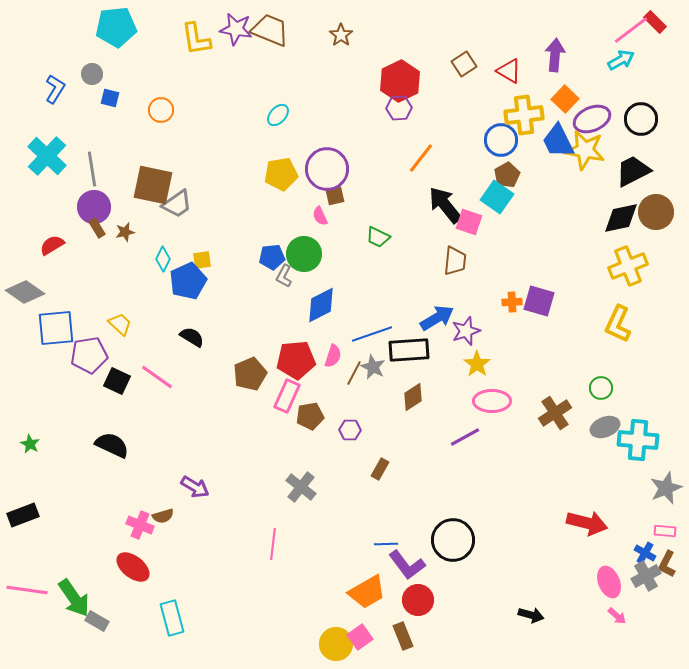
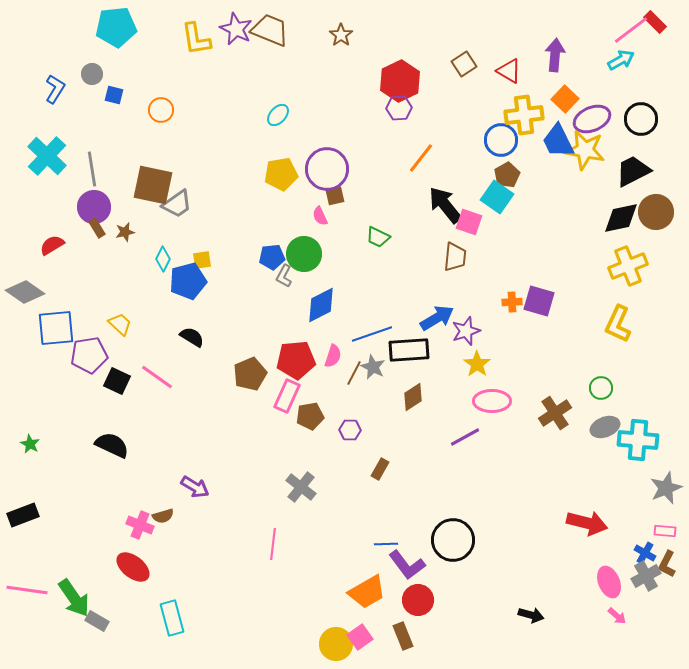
purple star at (236, 29): rotated 16 degrees clockwise
blue square at (110, 98): moved 4 px right, 3 px up
brown trapezoid at (455, 261): moved 4 px up
blue pentagon at (188, 281): rotated 9 degrees clockwise
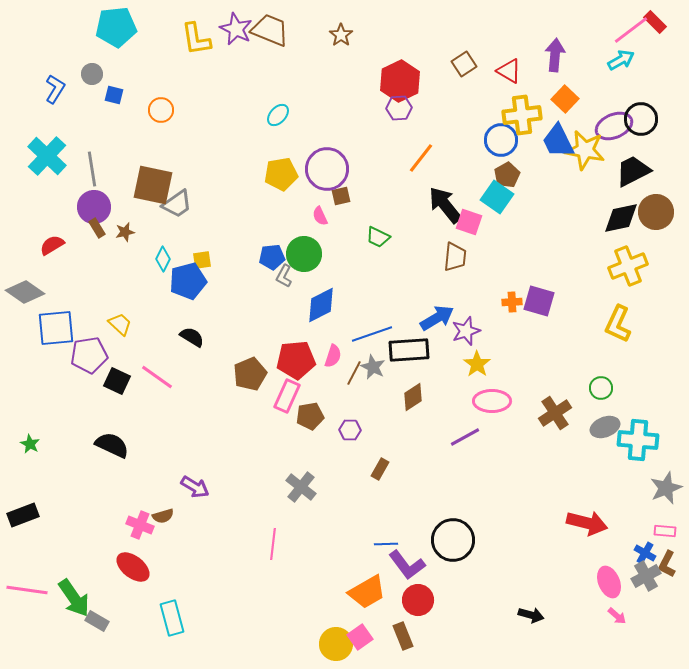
yellow cross at (524, 115): moved 2 px left
purple ellipse at (592, 119): moved 22 px right, 7 px down
brown square at (335, 196): moved 6 px right
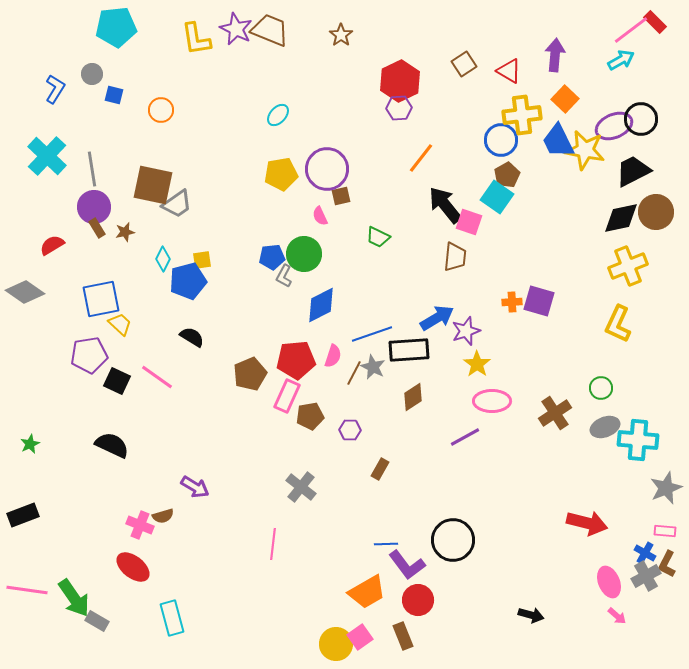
blue square at (56, 328): moved 45 px right, 29 px up; rotated 6 degrees counterclockwise
green star at (30, 444): rotated 18 degrees clockwise
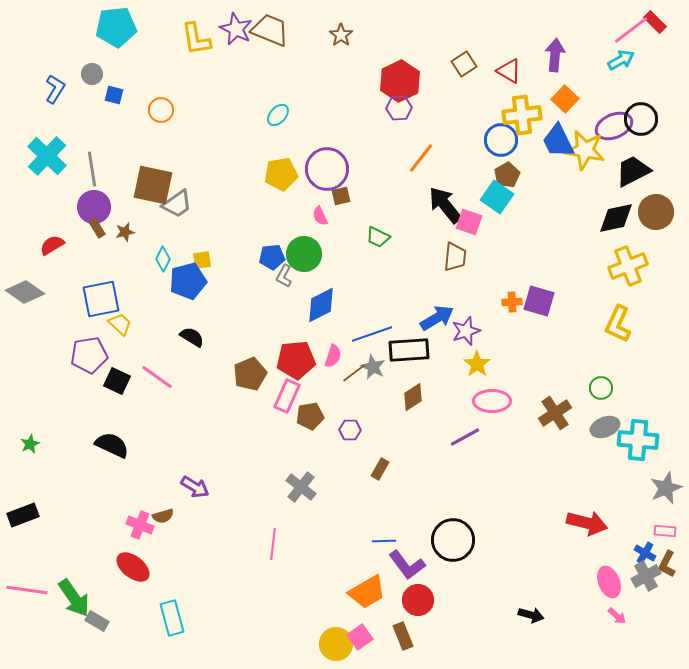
black diamond at (621, 218): moved 5 px left
brown line at (354, 373): rotated 25 degrees clockwise
blue line at (386, 544): moved 2 px left, 3 px up
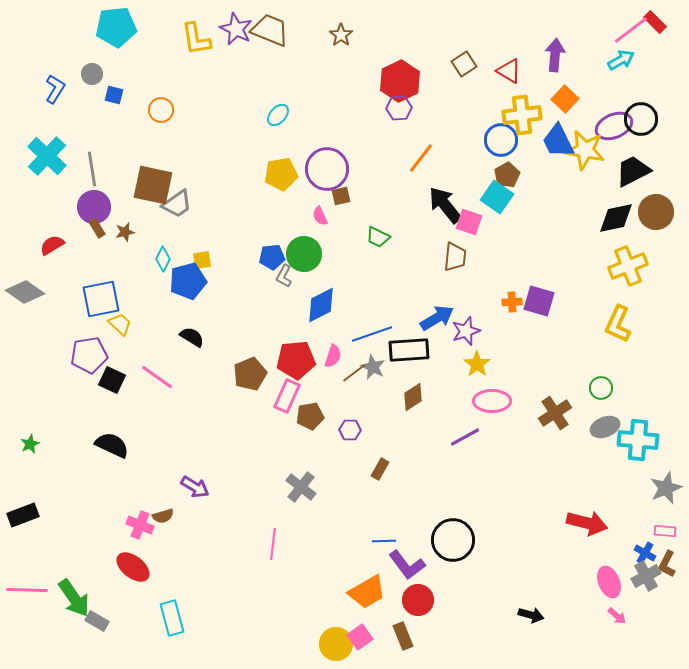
black square at (117, 381): moved 5 px left, 1 px up
pink line at (27, 590): rotated 6 degrees counterclockwise
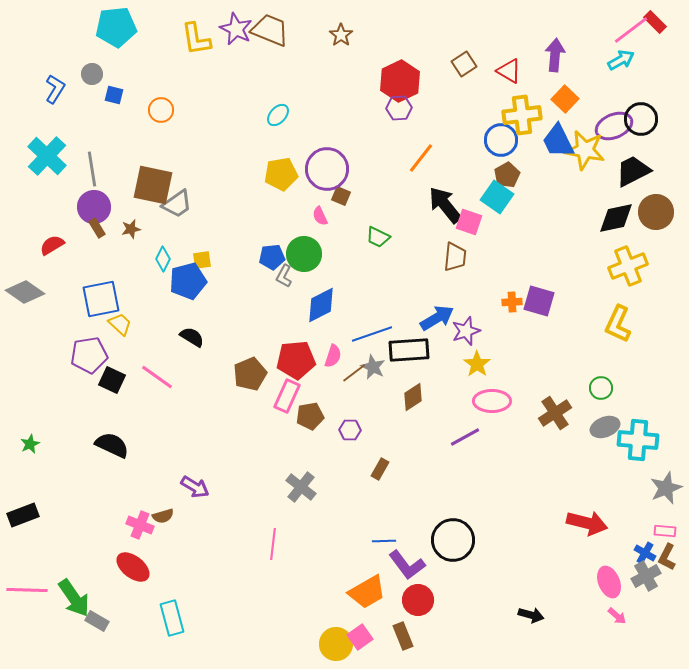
brown square at (341, 196): rotated 36 degrees clockwise
brown star at (125, 232): moved 6 px right, 3 px up
brown L-shape at (667, 564): moved 7 px up
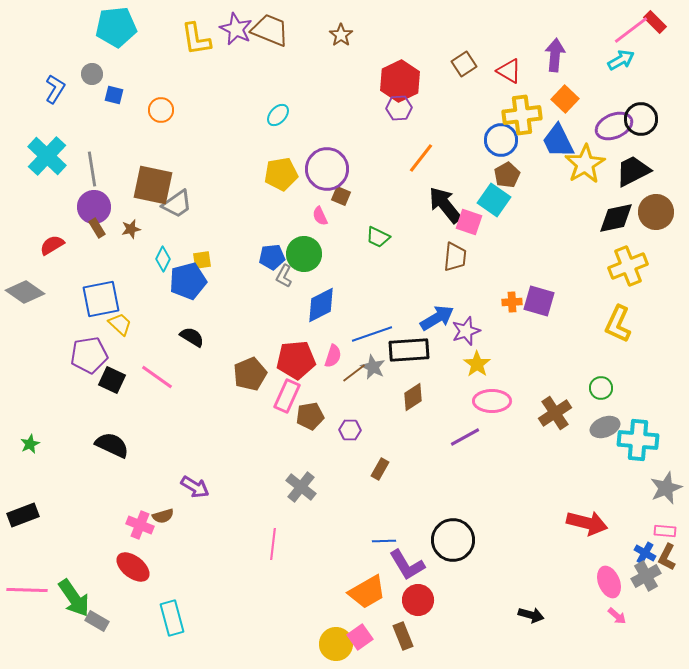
yellow star at (585, 150): moved 14 px down; rotated 30 degrees clockwise
cyan square at (497, 197): moved 3 px left, 3 px down
purple L-shape at (407, 565): rotated 6 degrees clockwise
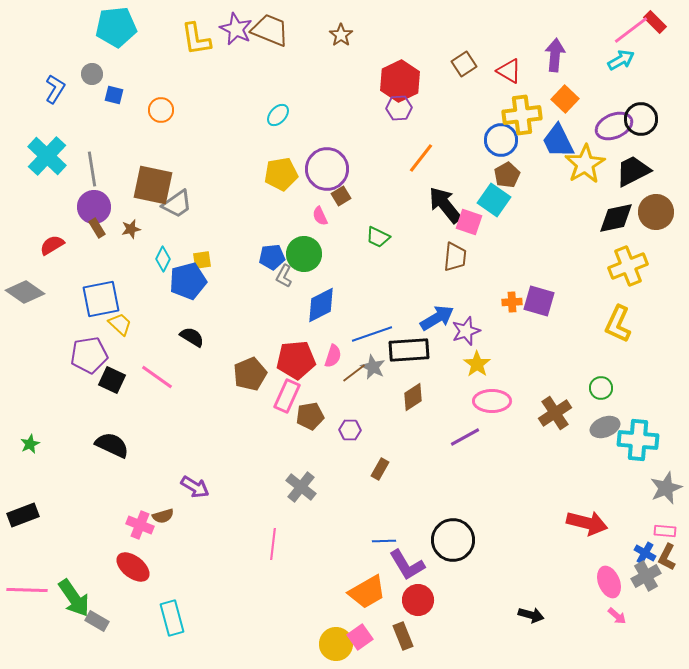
brown square at (341, 196): rotated 36 degrees clockwise
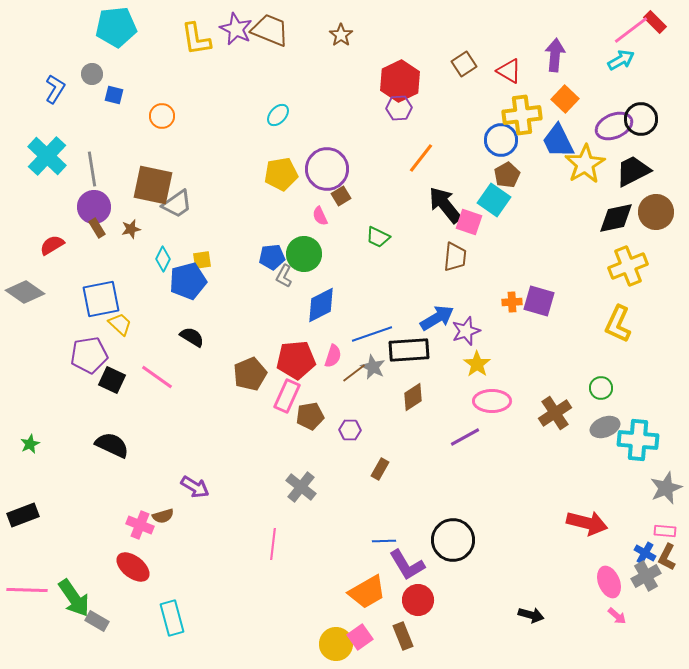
orange circle at (161, 110): moved 1 px right, 6 px down
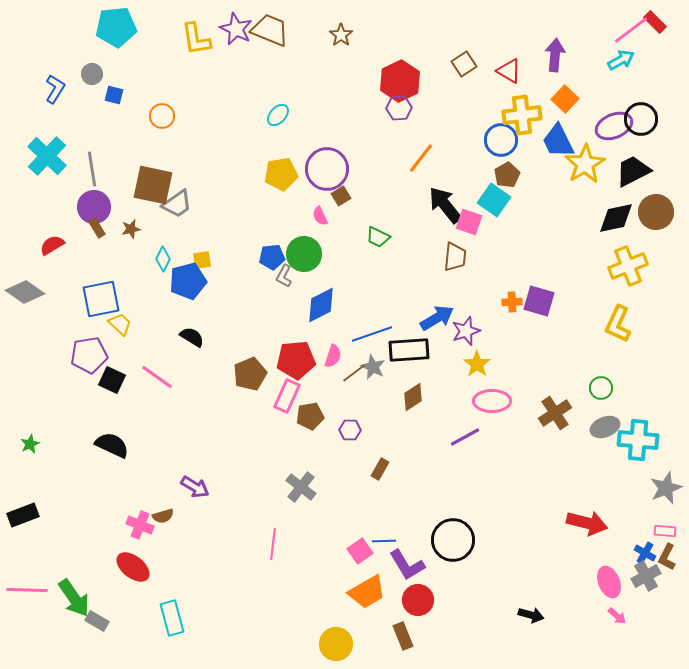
pink square at (360, 637): moved 86 px up
